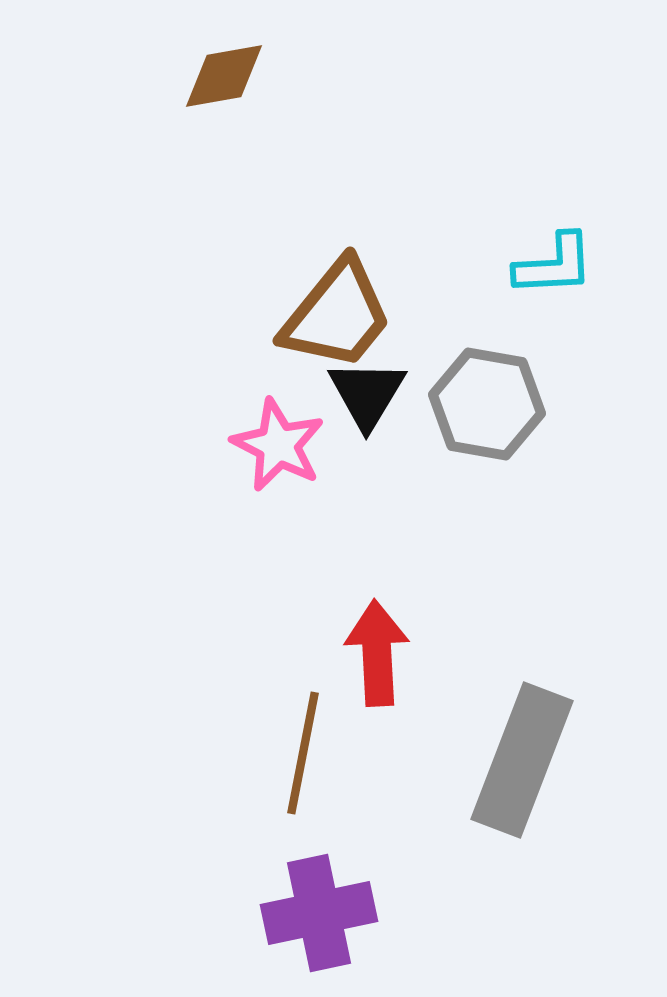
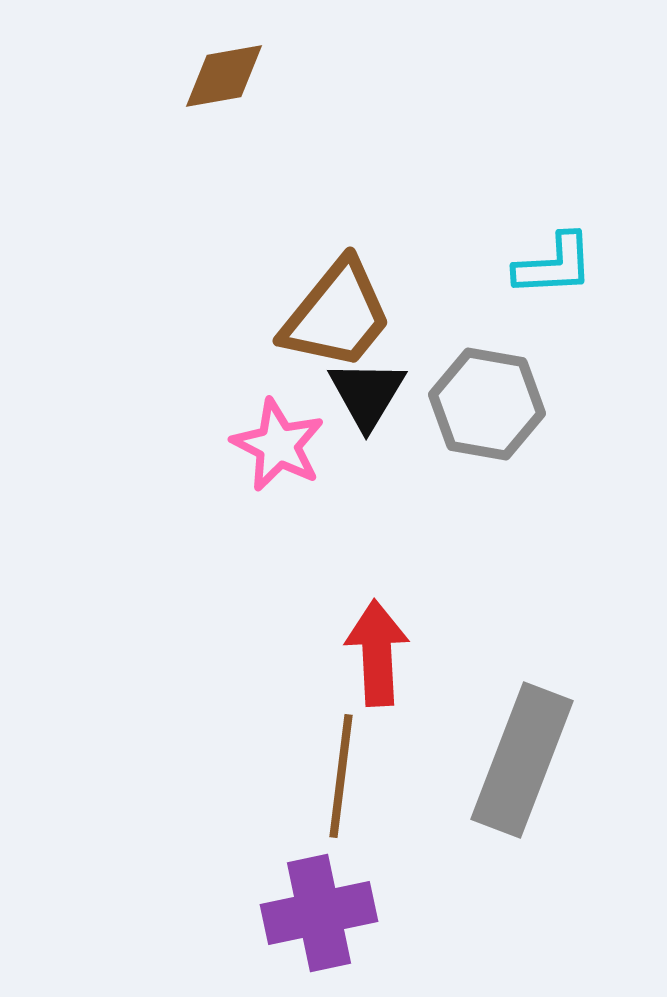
brown line: moved 38 px right, 23 px down; rotated 4 degrees counterclockwise
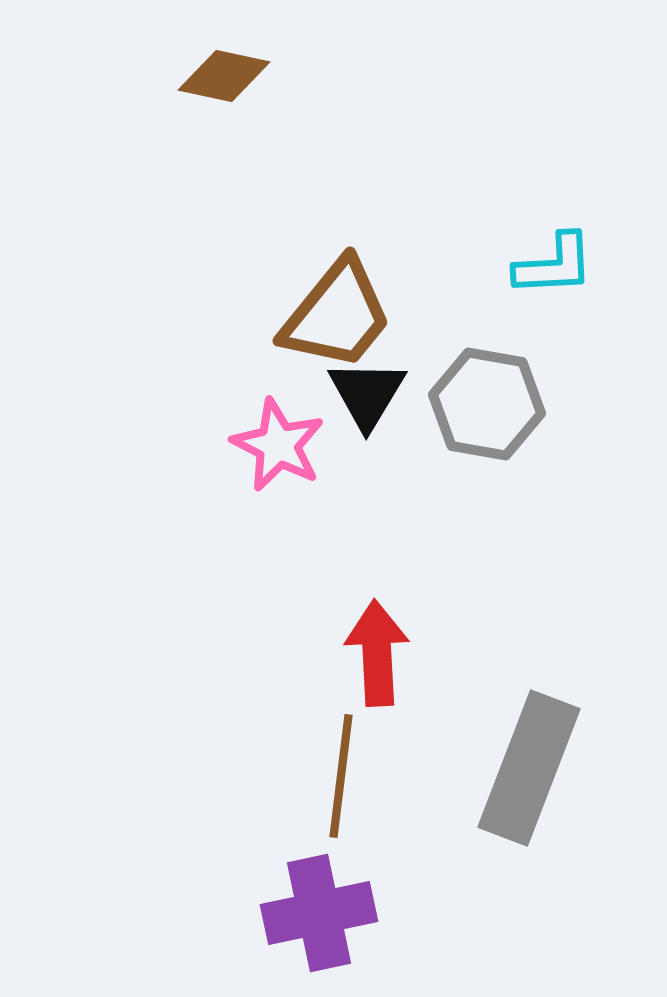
brown diamond: rotated 22 degrees clockwise
gray rectangle: moved 7 px right, 8 px down
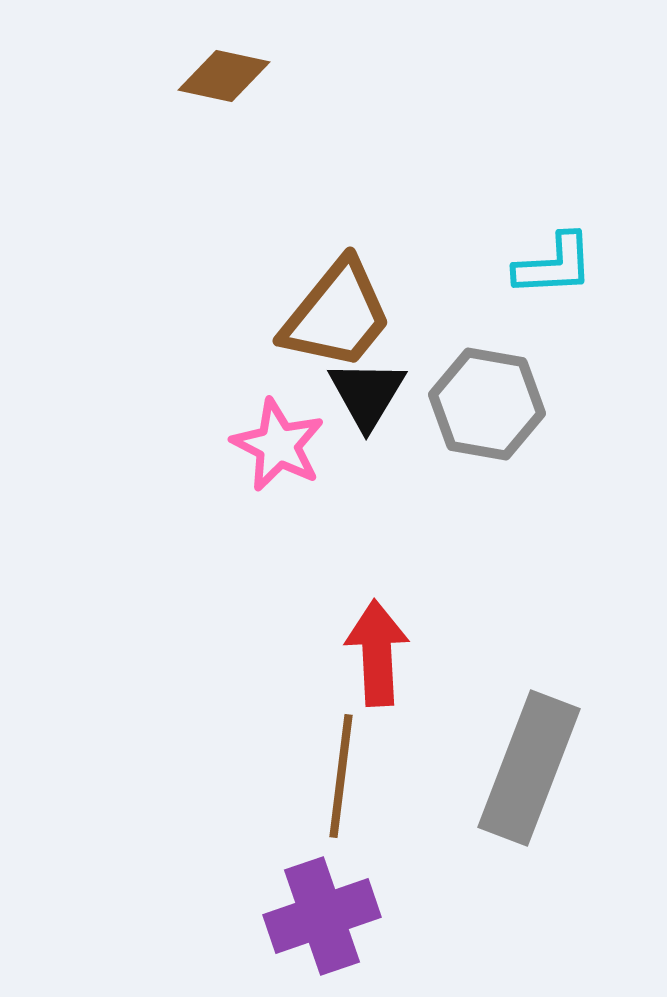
purple cross: moved 3 px right, 3 px down; rotated 7 degrees counterclockwise
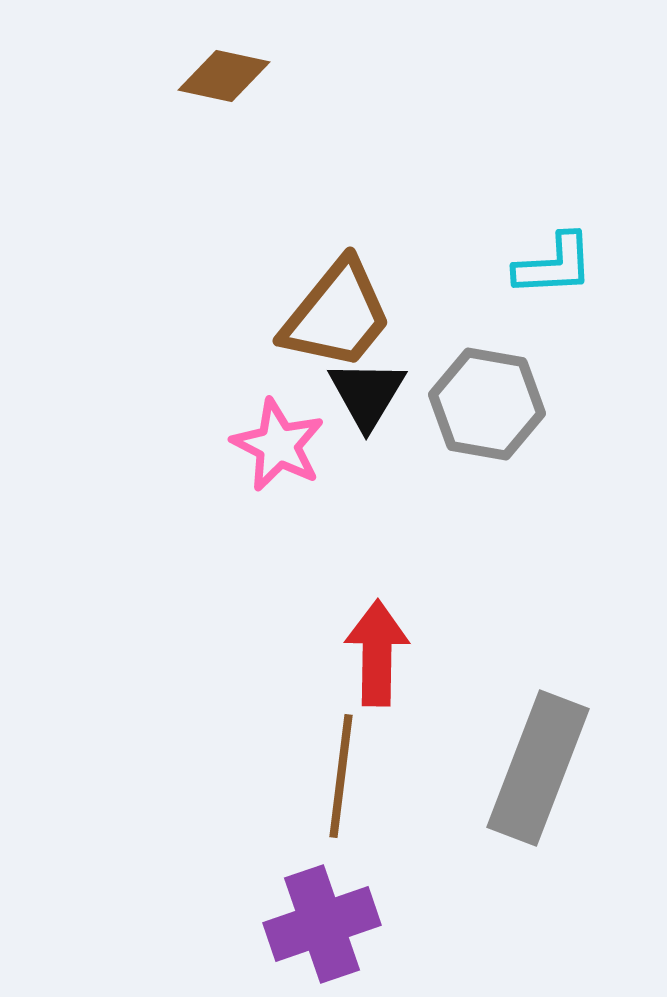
red arrow: rotated 4 degrees clockwise
gray rectangle: moved 9 px right
purple cross: moved 8 px down
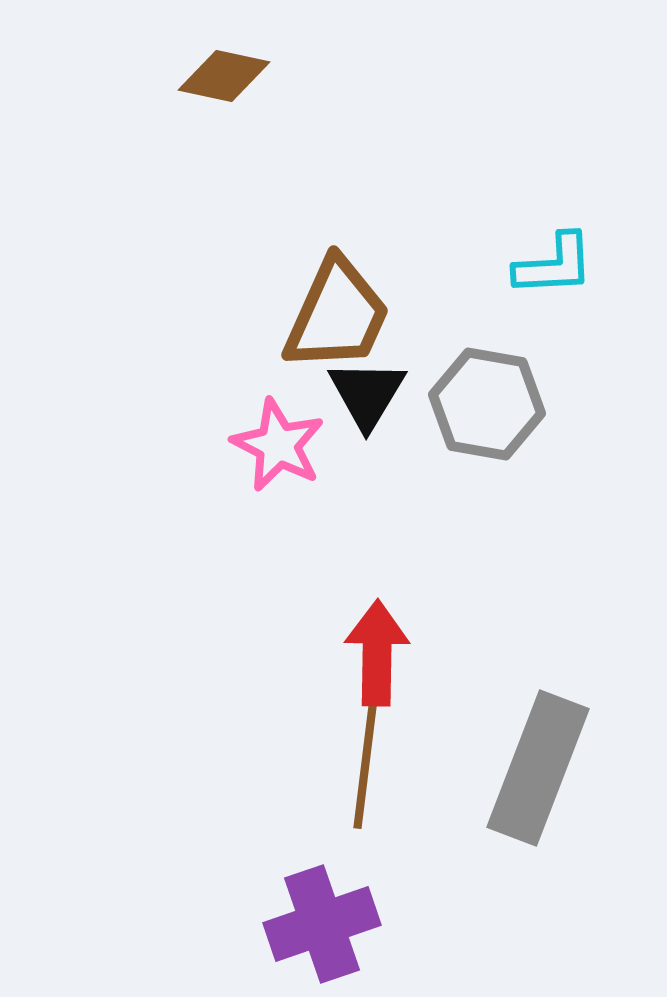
brown trapezoid: rotated 15 degrees counterclockwise
brown line: moved 24 px right, 9 px up
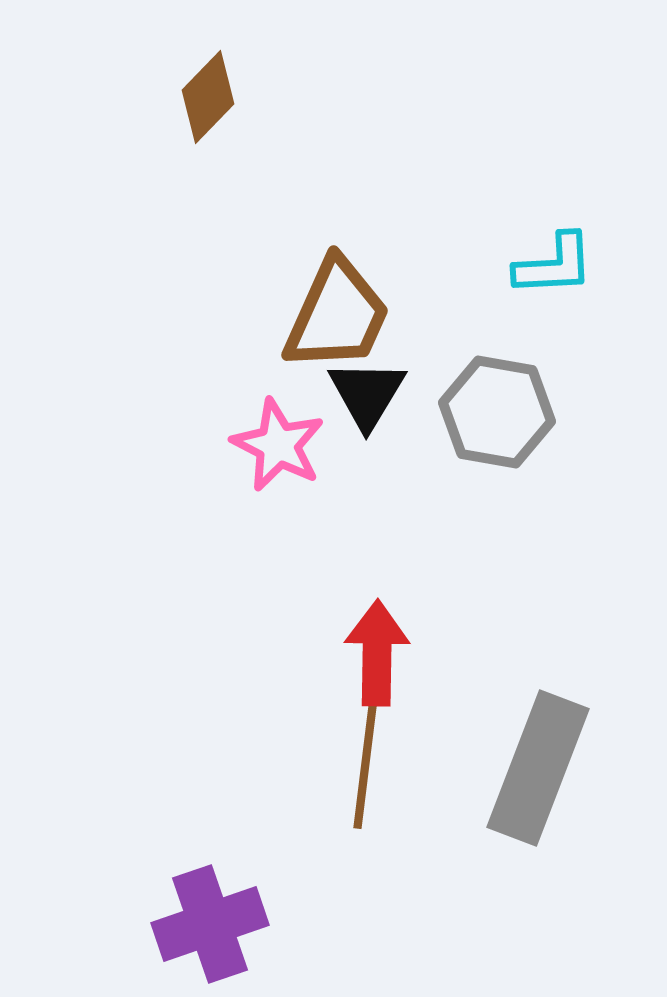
brown diamond: moved 16 px left, 21 px down; rotated 58 degrees counterclockwise
gray hexagon: moved 10 px right, 8 px down
purple cross: moved 112 px left
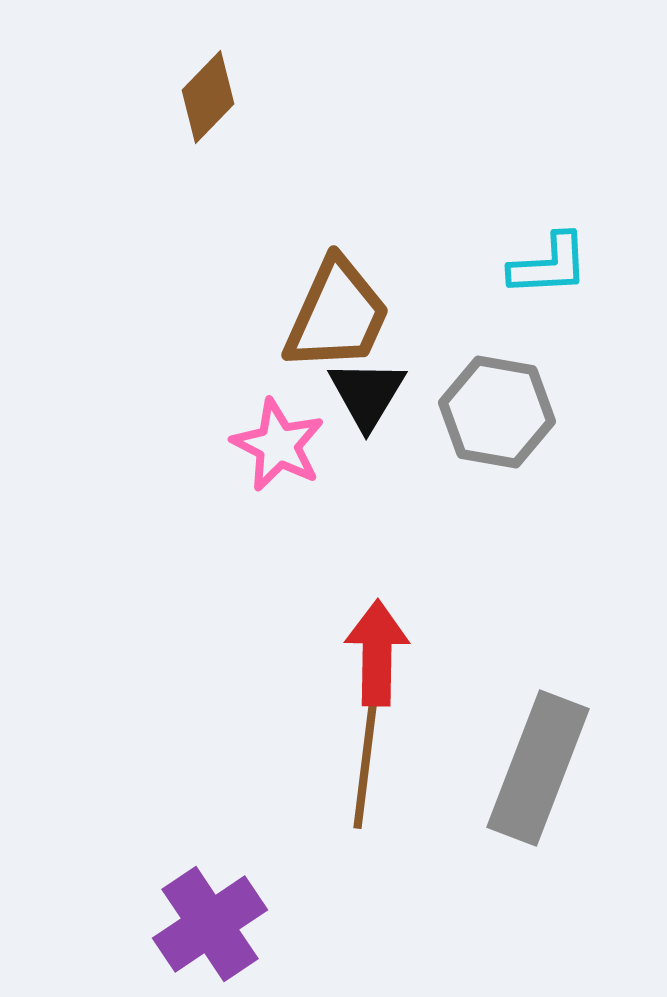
cyan L-shape: moved 5 px left
purple cross: rotated 15 degrees counterclockwise
